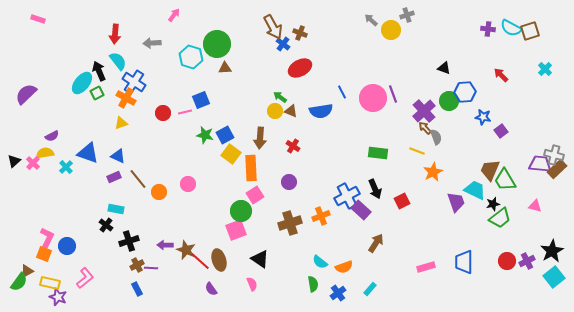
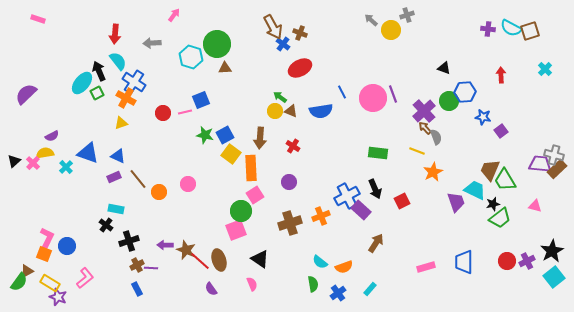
red arrow at (501, 75): rotated 42 degrees clockwise
yellow rectangle at (50, 283): rotated 18 degrees clockwise
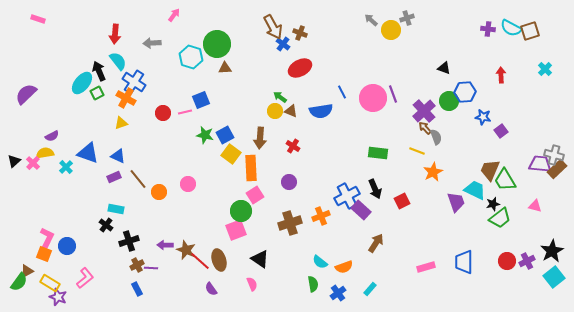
gray cross at (407, 15): moved 3 px down
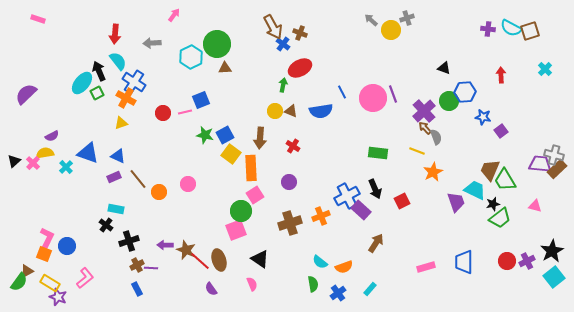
cyan hexagon at (191, 57): rotated 15 degrees clockwise
green arrow at (280, 97): moved 3 px right, 12 px up; rotated 64 degrees clockwise
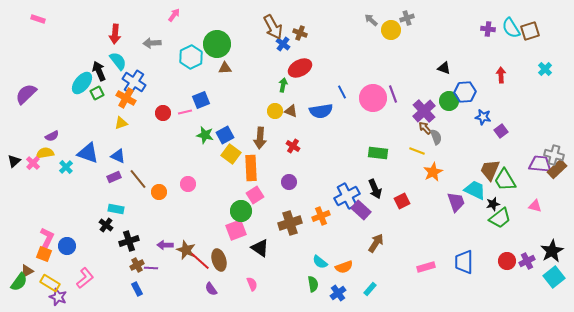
cyan semicircle at (511, 28): rotated 30 degrees clockwise
black triangle at (260, 259): moved 11 px up
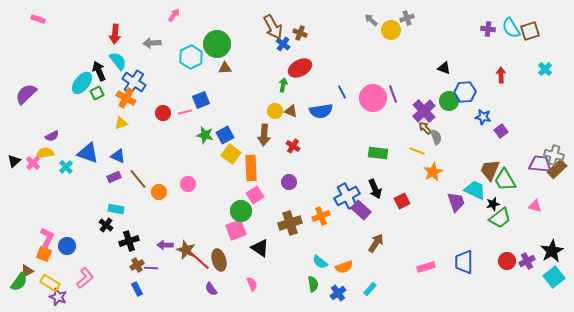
brown arrow at (260, 138): moved 4 px right, 3 px up
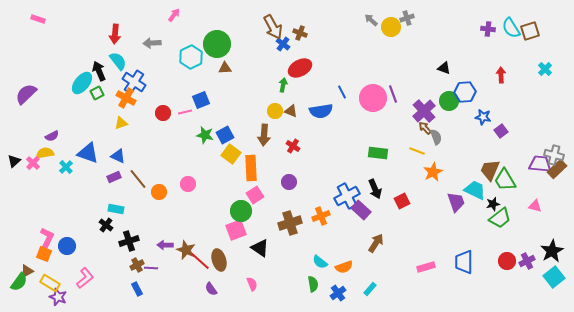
yellow circle at (391, 30): moved 3 px up
